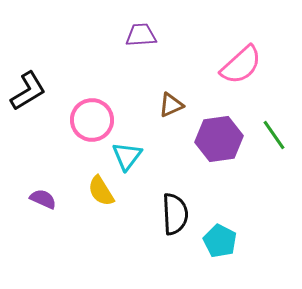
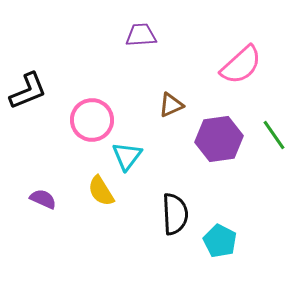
black L-shape: rotated 9 degrees clockwise
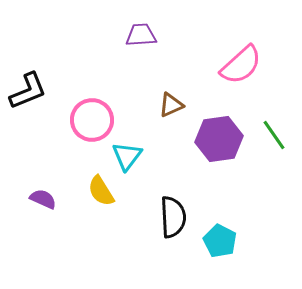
black semicircle: moved 2 px left, 3 px down
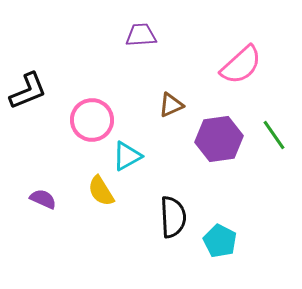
cyan triangle: rotated 24 degrees clockwise
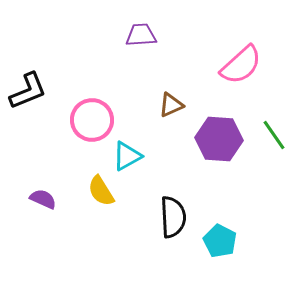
purple hexagon: rotated 12 degrees clockwise
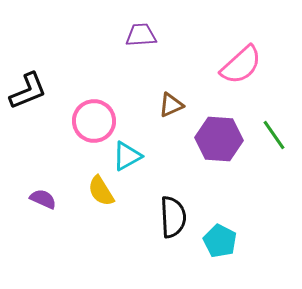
pink circle: moved 2 px right, 1 px down
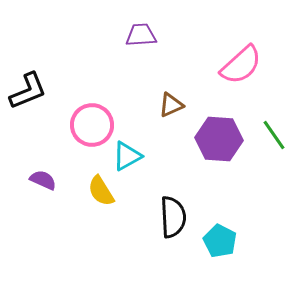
pink circle: moved 2 px left, 4 px down
purple semicircle: moved 19 px up
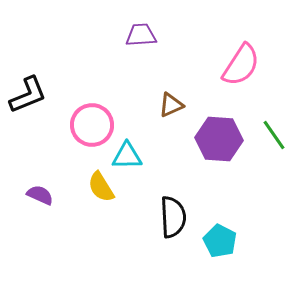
pink semicircle: rotated 15 degrees counterclockwise
black L-shape: moved 4 px down
cyan triangle: rotated 28 degrees clockwise
purple semicircle: moved 3 px left, 15 px down
yellow semicircle: moved 4 px up
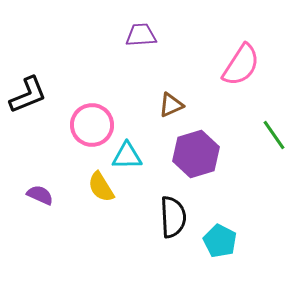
purple hexagon: moved 23 px left, 15 px down; rotated 21 degrees counterclockwise
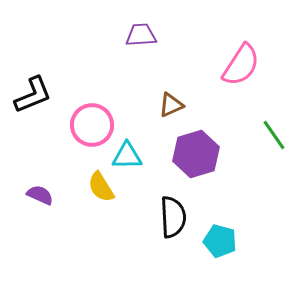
black L-shape: moved 5 px right
cyan pentagon: rotated 12 degrees counterclockwise
